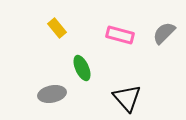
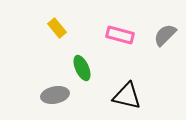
gray semicircle: moved 1 px right, 2 px down
gray ellipse: moved 3 px right, 1 px down
black triangle: moved 2 px up; rotated 36 degrees counterclockwise
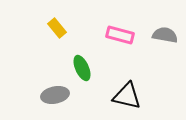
gray semicircle: rotated 55 degrees clockwise
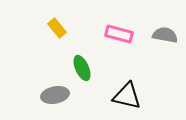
pink rectangle: moved 1 px left, 1 px up
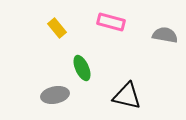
pink rectangle: moved 8 px left, 12 px up
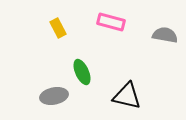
yellow rectangle: moved 1 px right; rotated 12 degrees clockwise
green ellipse: moved 4 px down
gray ellipse: moved 1 px left, 1 px down
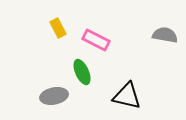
pink rectangle: moved 15 px left, 18 px down; rotated 12 degrees clockwise
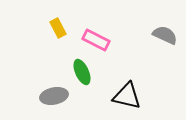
gray semicircle: rotated 15 degrees clockwise
